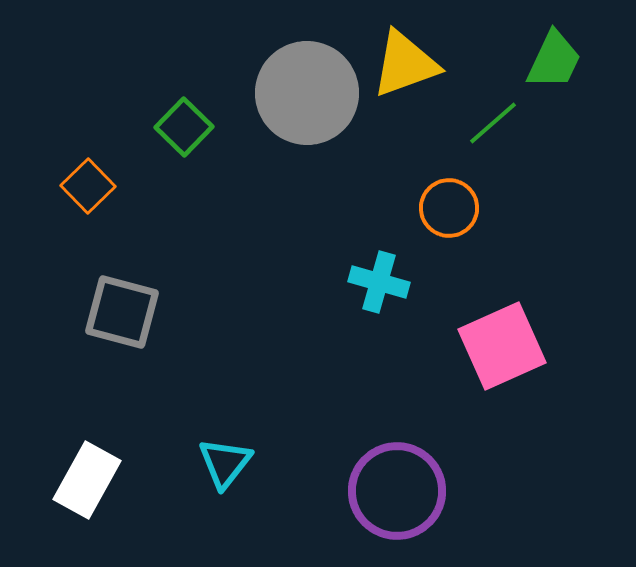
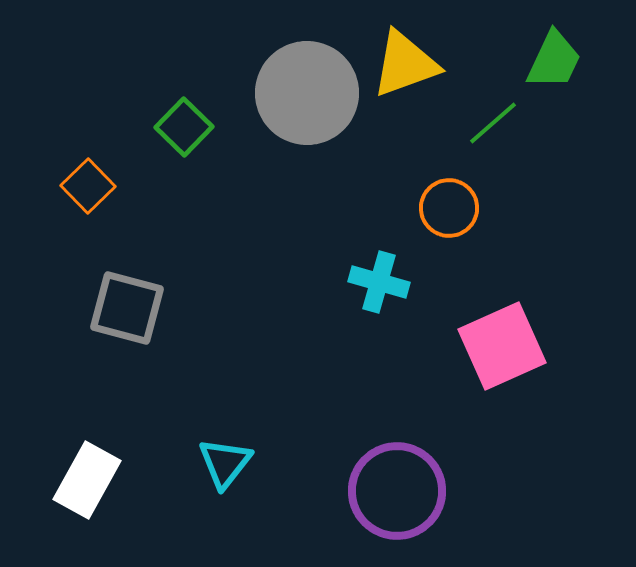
gray square: moved 5 px right, 4 px up
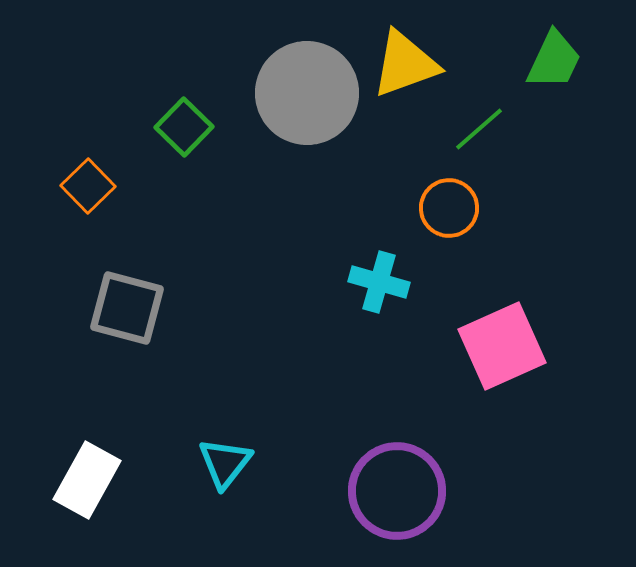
green line: moved 14 px left, 6 px down
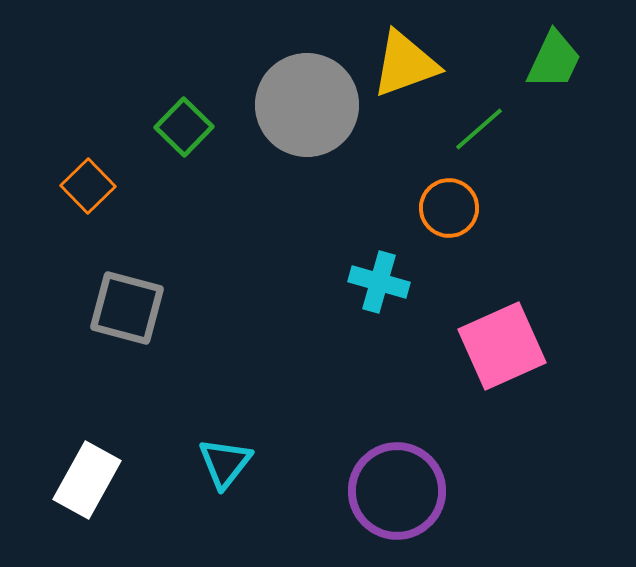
gray circle: moved 12 px down
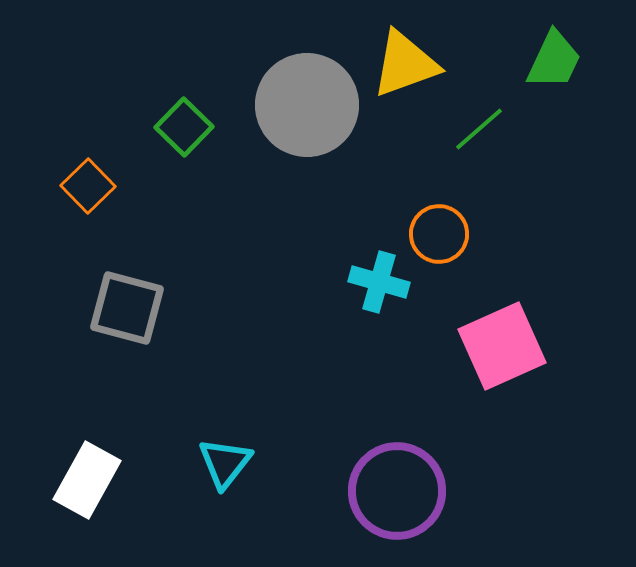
orange circle: moved 10 px left, 26 px down
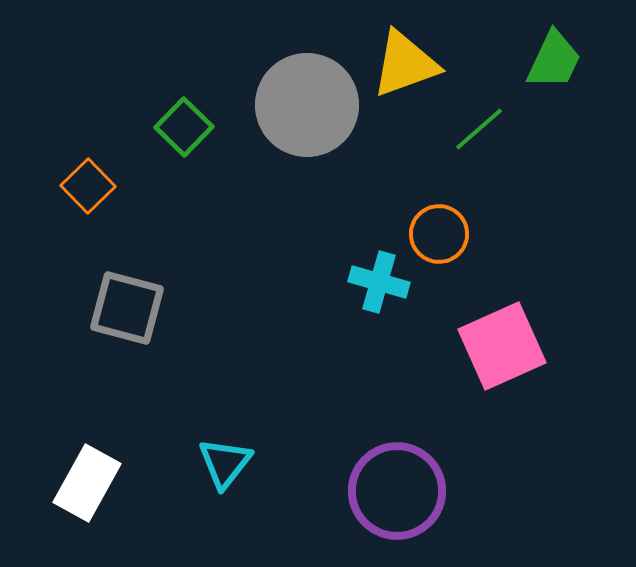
white rectangle: moved 3 px down
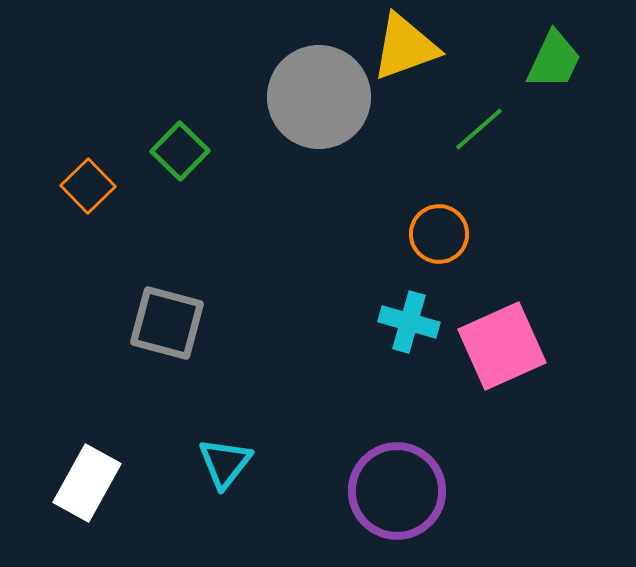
yellow triangle: moved 17 px up
gray circle: moved 12 px right, 8 px up
green square: moved 4 px left, 24 px down
cyan cross: moved 30 px right, 40 px down
gray square: moved 40 px right, 15 px down
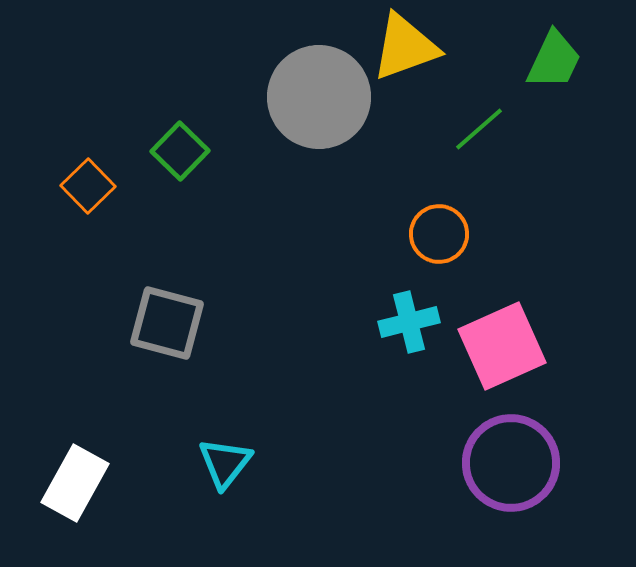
cyan cross: rotated 30 degrees counterclockwise
white rectangle: moved 12 px left
purple circle: moved 114 px right, 28 px up
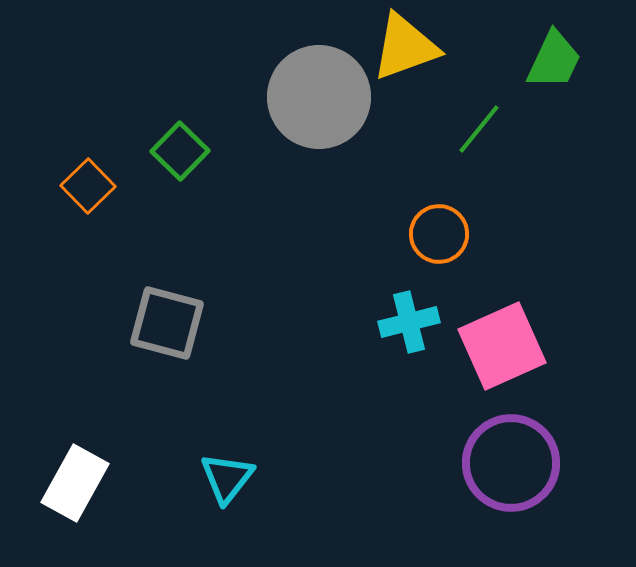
green line: rotated 10 degrees counterclockwise
cyan triangle: moved 2 px right, 15 px down
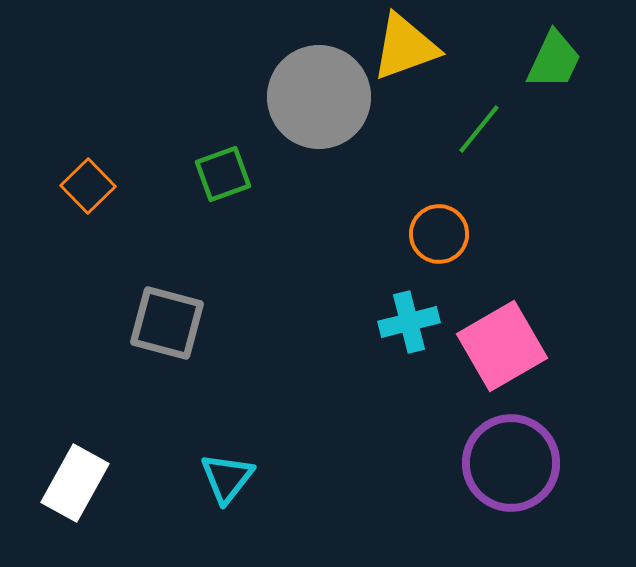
green square: moved 43 px right, 23 px down; rotated 26 degrees clockwise
pink square: rotated 6 degrees counterclockwise
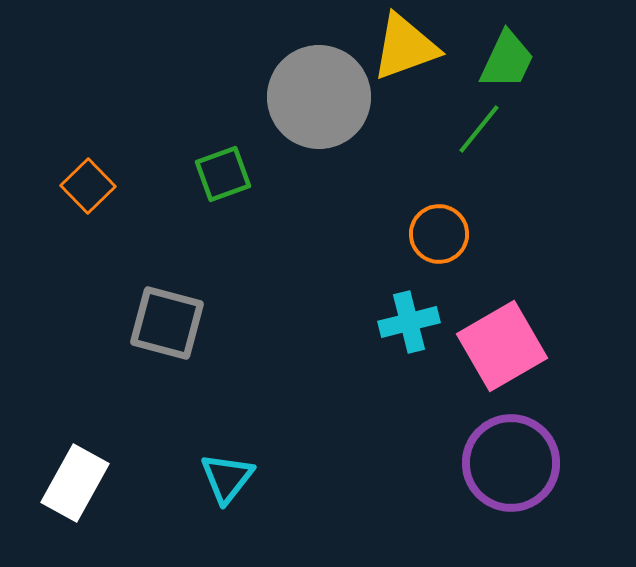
green trapezoid: moved 47 px left
